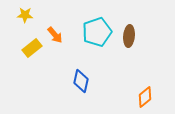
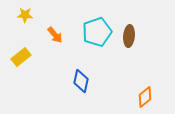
yellow rectangle: moved 11 px left, 9 px down
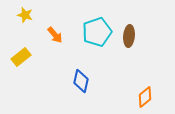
yellow star: rotated 14 degrees clockwise
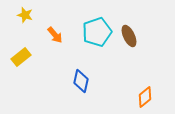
brown ellipse: rotated 30 degrees counterclockwise
